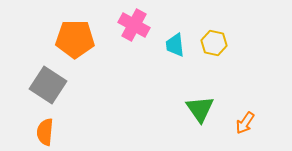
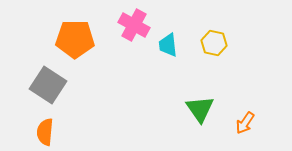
cyan trapezoid: moved 7 px left
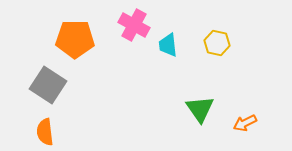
yellow hexagon: moved 3 px right
orange arrow: rotated 30 degrees clockwise
orange semicircle: rotated 12 degrees counterclockwise
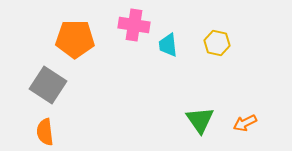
pink cross: rotated 20 degrees counterclockwise
green triangle: moved 11 px down
